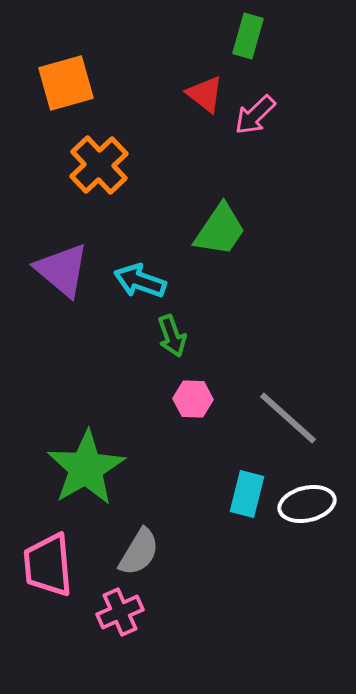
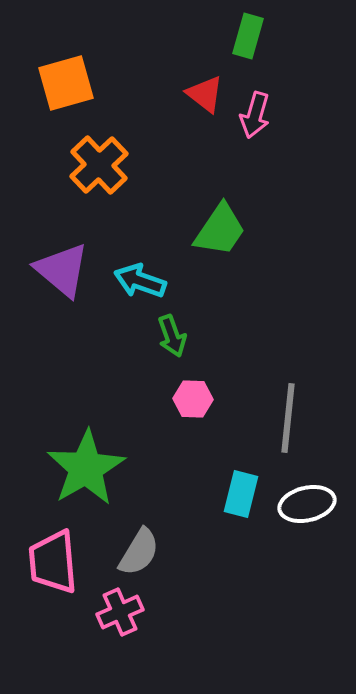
pink arrow: rotated 30 degrees counterclockwise
gray line: rotated 54 degrees clockwise
cyan rectangle: moved 6 px left
pink trapezoid: moved 5 px right, 3 px up
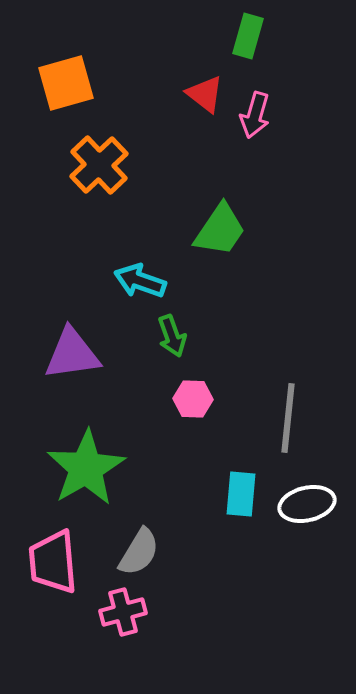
purple triangle: moved 10 px right, 84 px down; rotated 48 degrees counterclockwise
cyan rectangle: rotated 9 degrees counterclockwise
pink cross: moved 3 px right; rotated 9 degrees clockwise
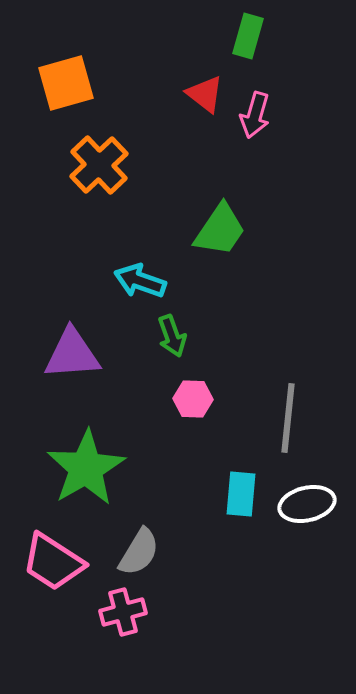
purple triangle: rotated 4 degrees clockwise
pink trapezoid: rotated 52 degrees counterclockwise
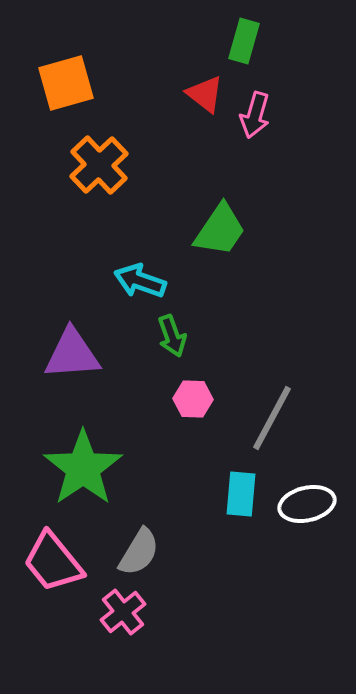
green rectangle: moved 4 px left, 5 px down
gray line: moved 16 px left; rotated 22 degrees clockwise
green star: moved 3 px left; rotated 4 degrees counterclockwise
pink trapezoid: rotated 18 degrees clockwise
pink cross: rotated 24 degrees counterclockwise
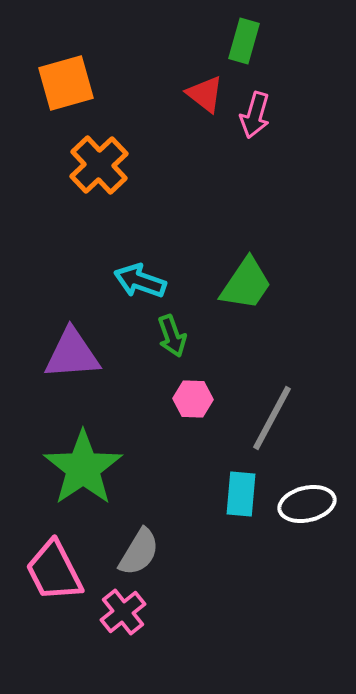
green trapezoid: moved 26 px right, 54 px down
pink trapezoid: moved 1 px right, 9 px down; rotated 12 degrees clockwise
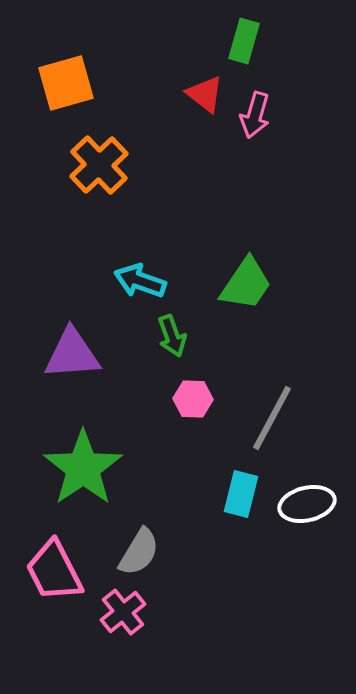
cyan rectangle: rotated 9 degrees clockwise
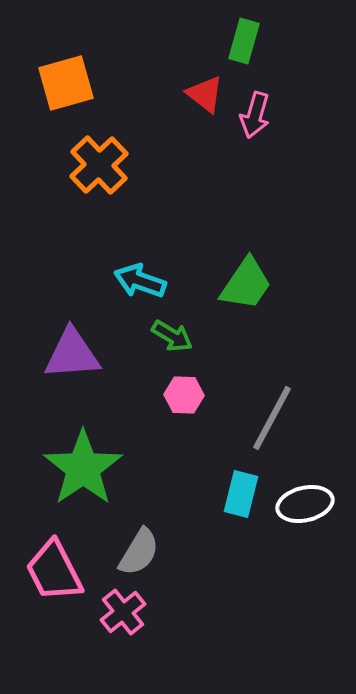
green arrow: rotated 39 degrees counterclockwise
pink hexagon: moved 9 px left, 4 px up
white ellipse: moved 2 px left
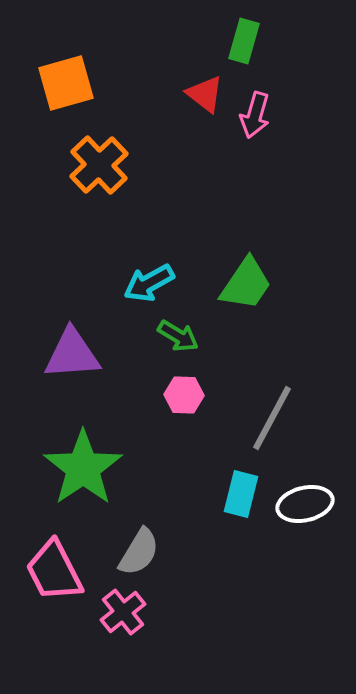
cyan arrow: moved 9 px right, 2 px down; rotated 48 degrees counterclockwise
green arrow: moved 6 px right
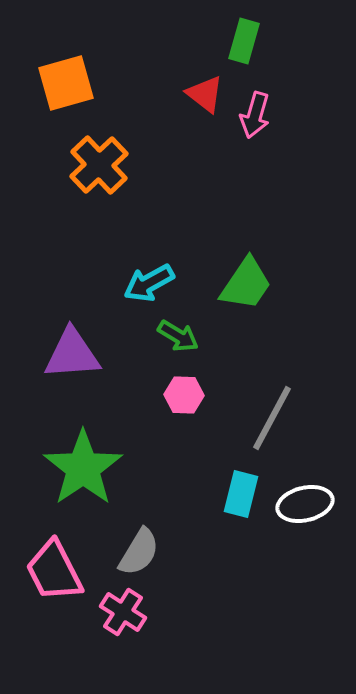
pink cross: rotated 18 degrees counterclockwise
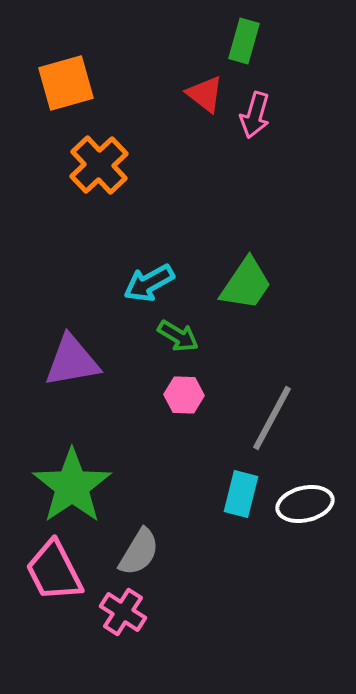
purple triangle: moved 7 px down; rotated 6 degrees counterclockwise
green star: moved 11 px left, 18 px down
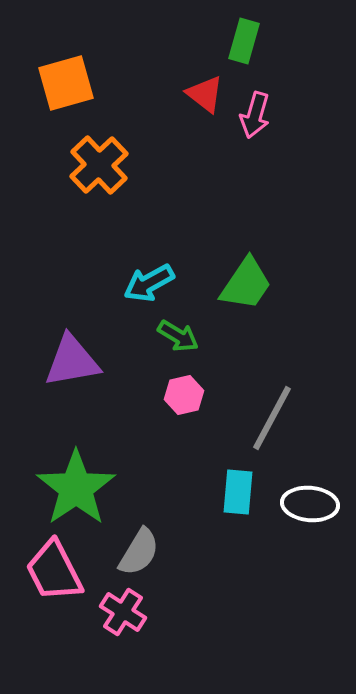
pink hexagon: rotated 15 degrees counterclockwise
green star: moved 4 px right, 2 px down
cyan rectangle: moved 3 px left, 2 px up; rotated 9 degrees counterclockwise
white ellipse: moved 5 px right; rotated 18 degrees clockwise
